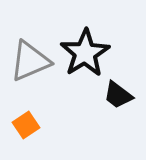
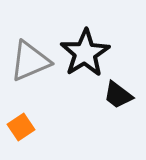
orange square: moved 5 px left, 2 px down
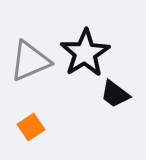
black trapezoid: moved 3 px left, 1 px up
orange square: moved 10 px right
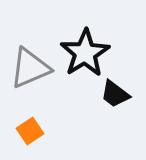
gray triangle: moved 7 px down
orange square: moved 1 px left, 4 px down
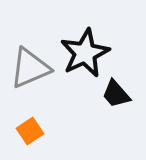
black star: rotated 6 degrees clockwise
black trapezoid: moved 1 px right; rotated 12 degrees clockwise
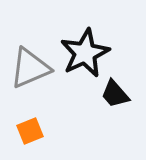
black trapezoid: moved 1 px left
orange square: rotated 12 degrees clockwise
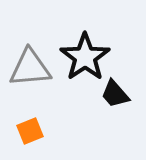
black star: moved 4 px down; rotated 9 degrees counterclockwise
gray triangle: rotated 18 degrees clockwise
